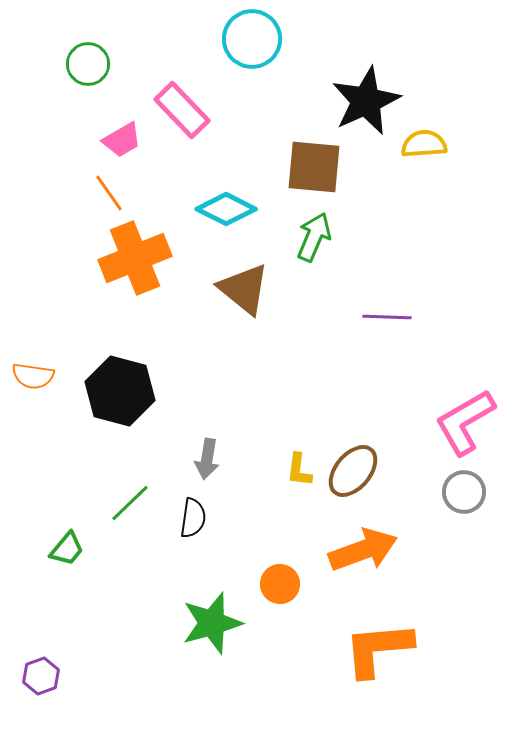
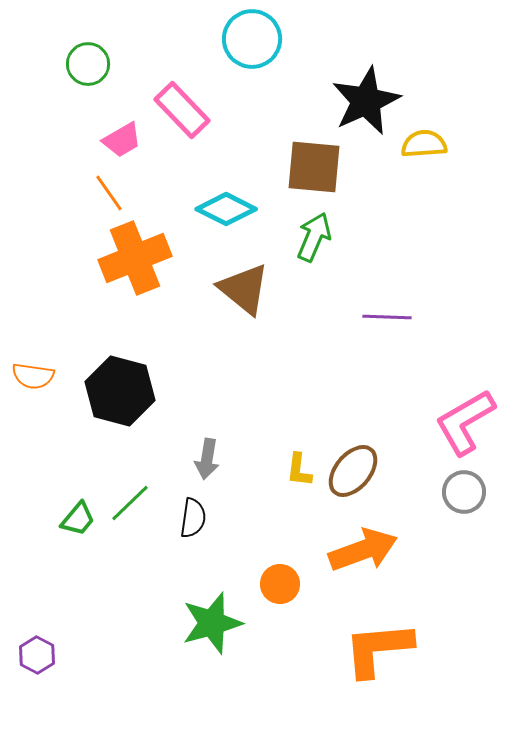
green trapezoid: moved 11 px right, 30 px up
purple hexagon: moved 4 px left, 21 px up; rotated 12 degrees counterclockwise
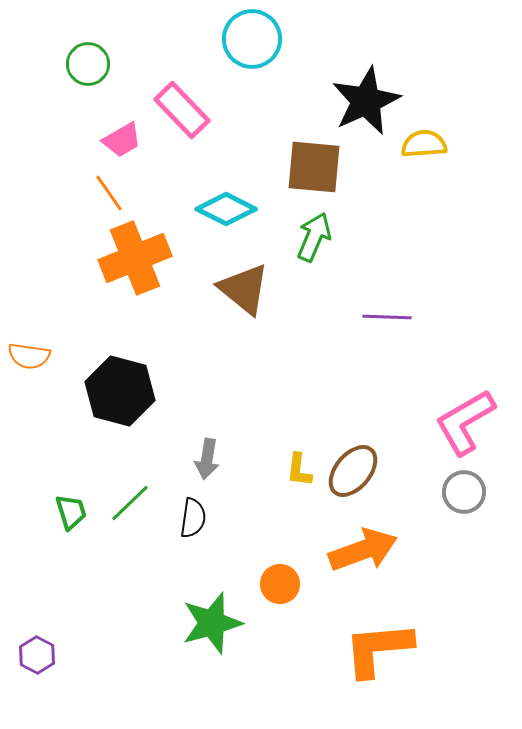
orange semicircle: moved 4 px left, 20 px up
green trapezoid: moved 7 px left, 7 px up; rotated 57 degrees counterclockwise
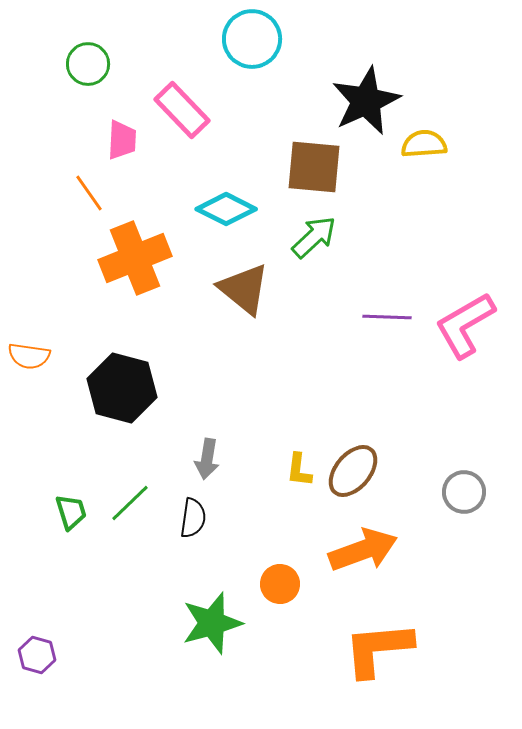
pink trapezoid: rotated 57 degrees counterclockwise
orange line: moved 20 px left
green arrow: rotated 24 degrees clockwise
black hexagon: moved 2 px right, 3 px up
pink L-shape: moved 97 px up
purple hexagon: rotated 12 degrees counterclockwise
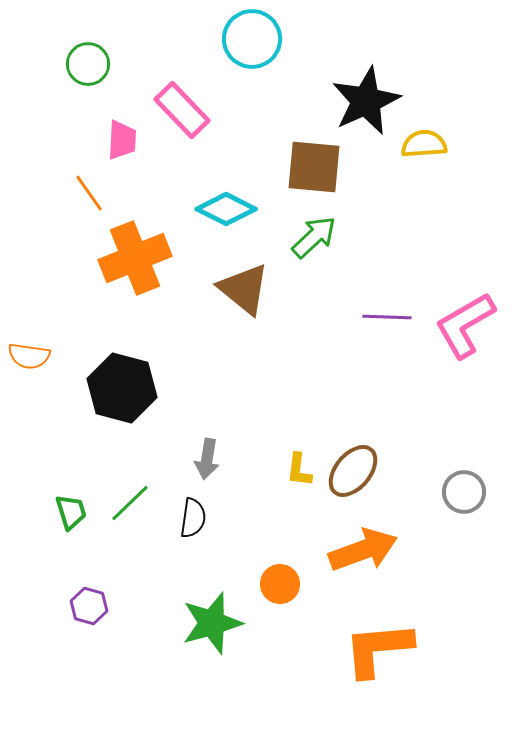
purple hexagon: moved 52 px right, 49 px up
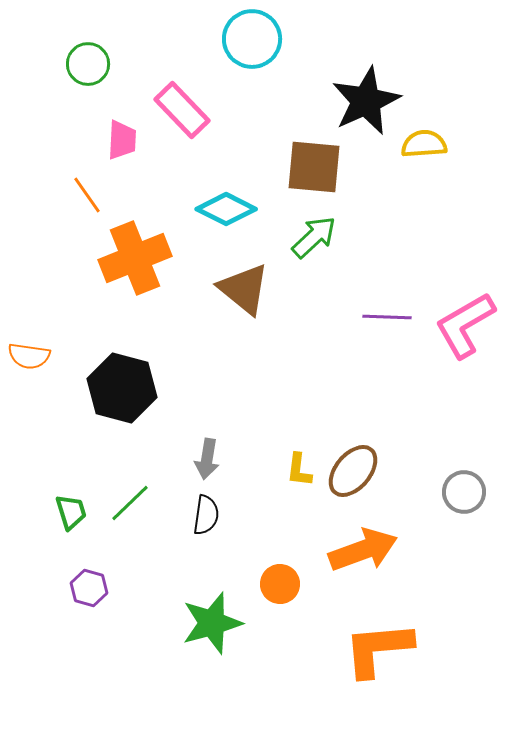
orange line: moved 2 px left, 2 px down
black semicircle: moved 13 px right, 3 px up
purple hexagon: moved 18 px up
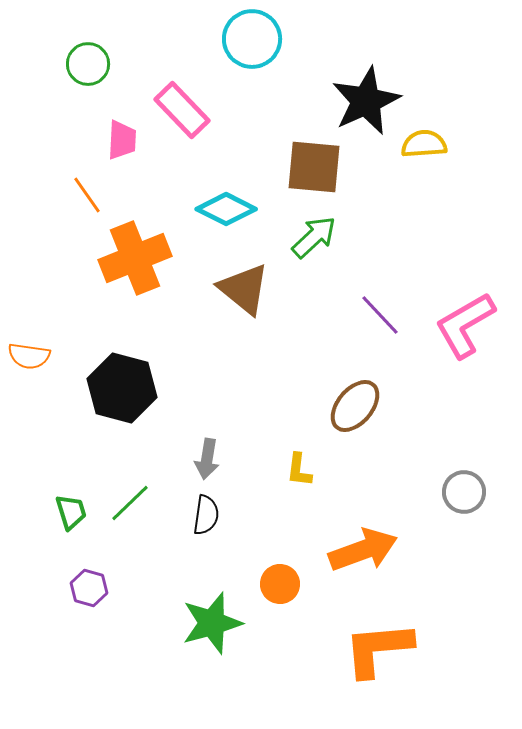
purple line: moved 7 px left, 2 px up; rotated 45 degrees clockwise
brown ellipse: moved 2 px right, 65 px up
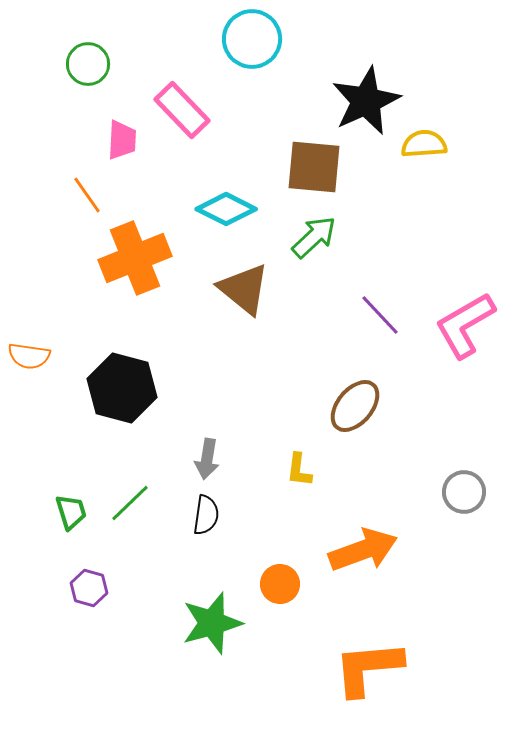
orange L-shape: moved 10 px left, 19 px down
